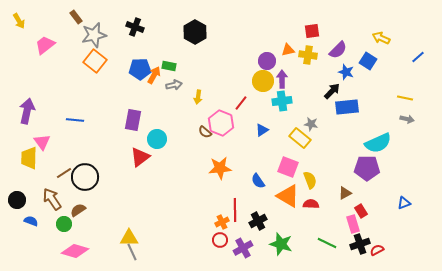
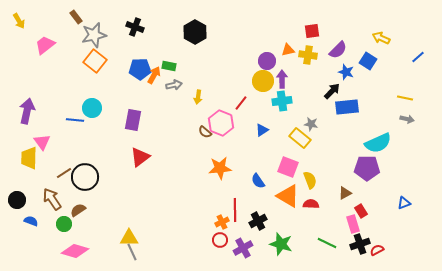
cyan circle at (157, 139): moved 65 px left, 31 px up
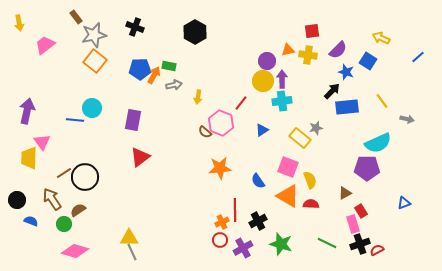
yellow arrow at (19, 21): moved 2 px down; rotated 21 degrees clockwise
yellow line at (405, 98): moved 23 px left, 3 px down; rotated 42 degrees clockwise
gray star at (311, 124): moved 5 px right, 4 px down; rotated 24 degrees counterclockwise
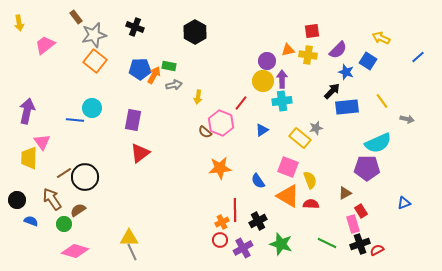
red triangle at (140, 157): moved 4 px up
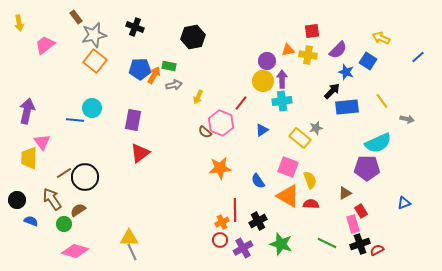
black hexagon at (195, 32): moved 2 px left, 5 px down; rotated 20 degrees clockwise
yellow arrow at (198, 97): rotated 16 degrees clockwise
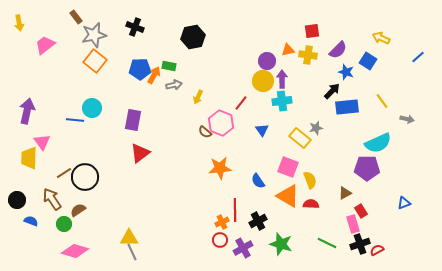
blue triangle at (262, 130): rotated 32 degrees counterclockwise
